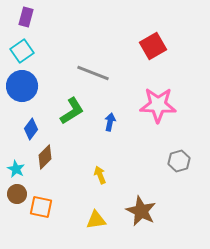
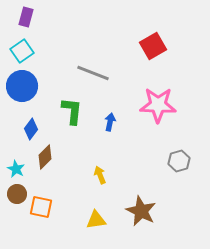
green L-shape: rotated 52 degrees counterclockwise
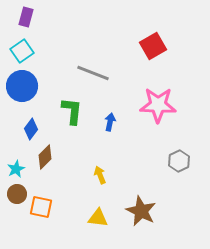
gray hexagon: rotated 10 degrees counterclockwise
cyan star: rotated 18 degrees clockwise
yellow triangle: moved 2 px right, 2 px up; rotated 15 degrees clockwise
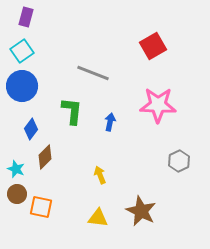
cyan star: rotated 24 degrees counterclockwise
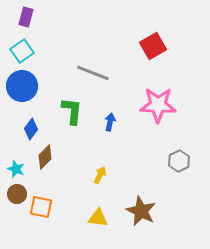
yellow arrow: rotated 48 degrees clockwise
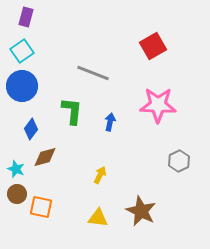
brown diamond: rotated 30 degrees clockwise
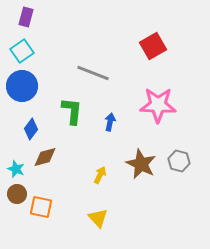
gray hexagon: rotated 20 degrees counterclockwise
brown star: moved 47 px up
yellow triangle: rotated 40 degrees clockwise
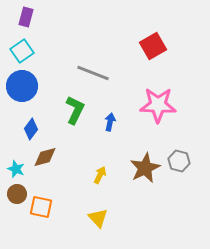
green L-shape: moved 3 px right, 1 px up; rotated 20 degrees clockwise
brown star: moved 4 px right, 4 px down; rotated 20 degrees clockwise
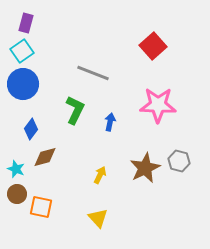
purple rectangle: moved 6 px down
red square: rotated 12 degrees counterclockwise
blue circle: moved 1 px right, 2 px up
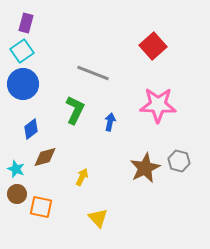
blue diamond: rotated 15 degrees clockwise
yellow arrow: moved 18 px left, 2 px down
